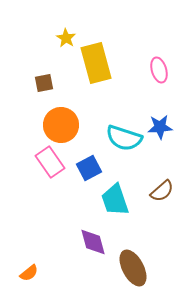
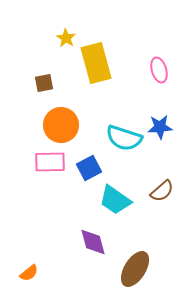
pink rectangle: rotated 56 degrees counterclockwise
cyan trapezoid: rotated 36 degrees counterclockwise
brown ellipse: moved 2 px right, 1 px down; rotated 60 degrees clockwise
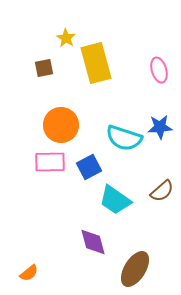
brown square: moved 15 px up
blue square: moved 1 px up
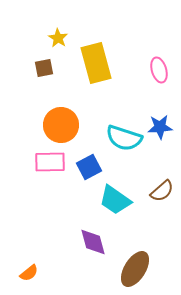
yellow star: moved 8 px left
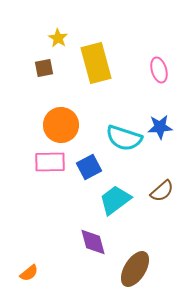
cyan trapezoid: rotated 108 degrees clockwise
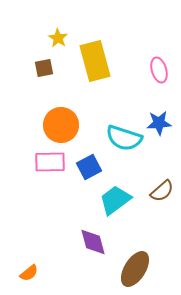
yellow rectangle: moved 1 px left, 2 px up
blue star: moved 1 px left, 4 px up
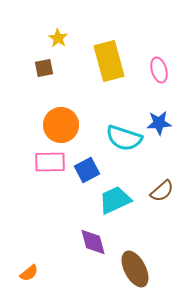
yellow rectangle: moved 14 px right
blue square: moved 2 px left, 3 px down
cyan trapezoid: rotated 12 degrees clockwise
brown ellipse: rotated 60 degrees counterclockwise
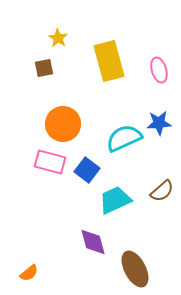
orange circle: moved 2 px right, 1 px up
cyan semicircle: rotated 138 degrees clockwise
pink rectangle: rotated 16 degrees clockwise
blue square: rotated 25 degrees counterclockwise
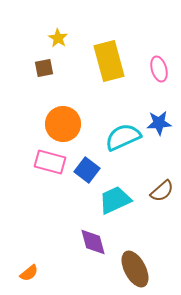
pink ellipse: moved 1 px up
cyan semicircle: moved 1 px left, 1 px up
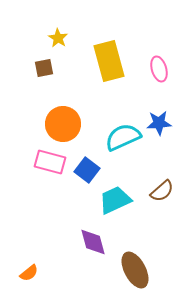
brown ellipse: moved 1 px down
